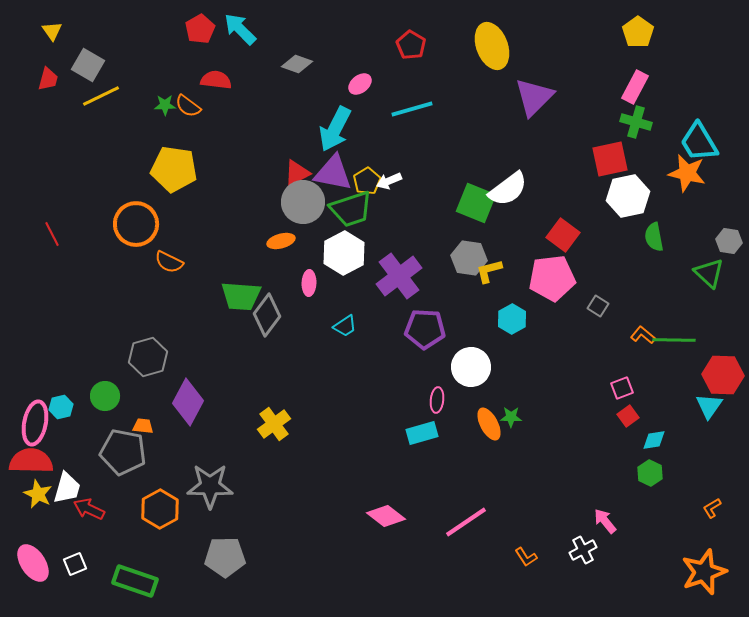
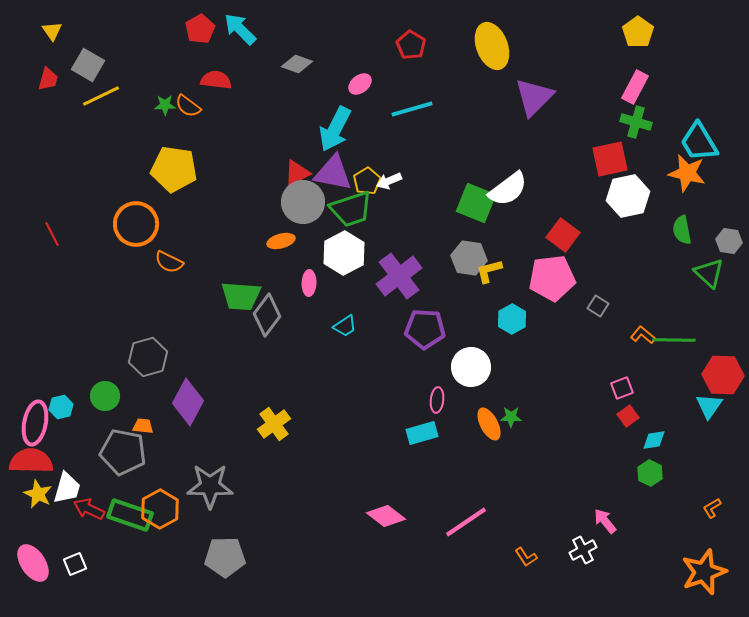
green semicircle at (654, 237): moved 28 px right, 7 px up
green rectangle at (135, 581): moved 5 px left, 66 px up
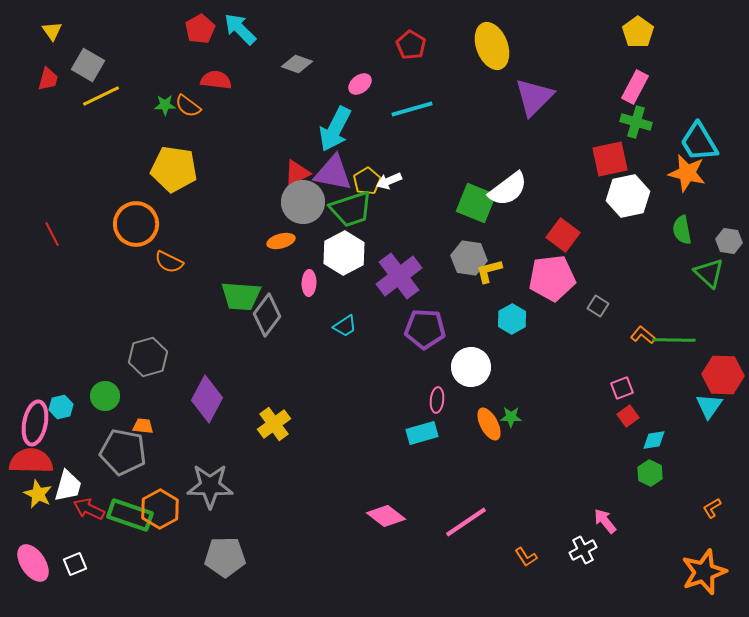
purple diamond at (188, 402): moved 19 px right, 3 px up
white trapezoid at (67, 488): moved 1 px right, 2 px up
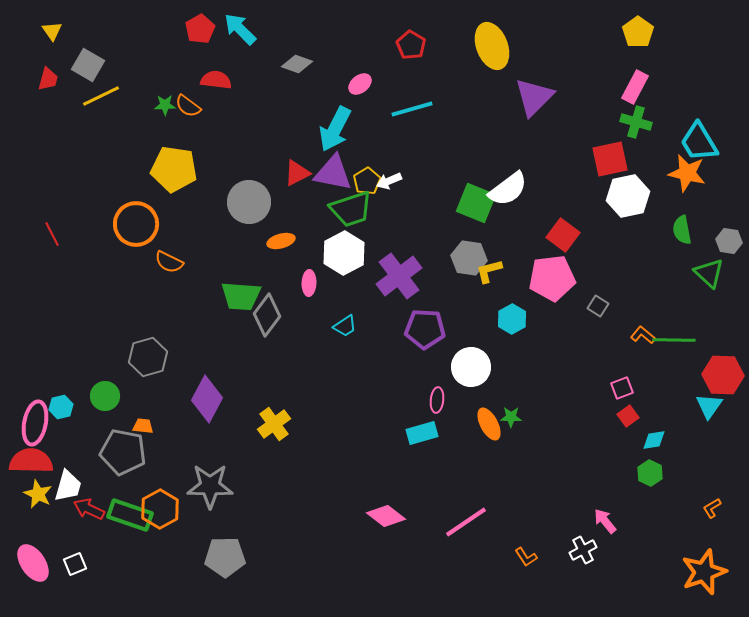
gray circle at (303, 202): moved 54 px left
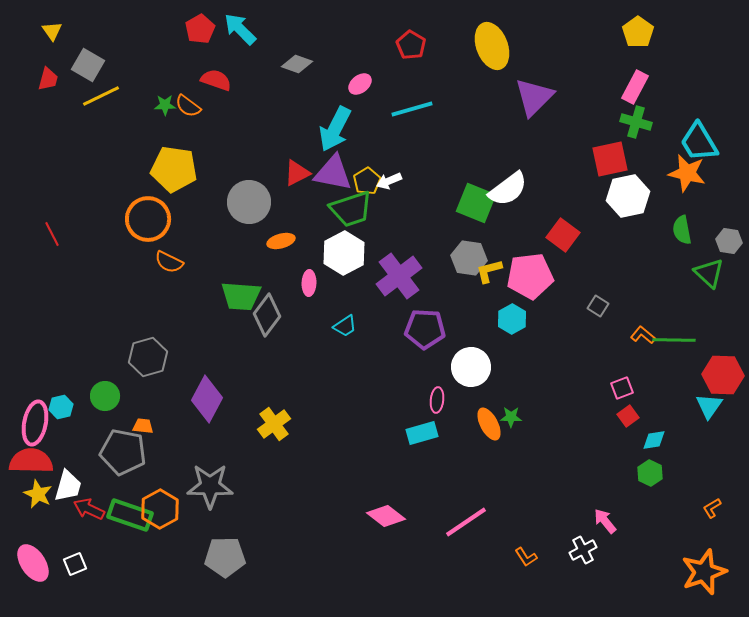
red semicircle at (216, 80): rotated 12 degrees clockwise
orange circle at (136, 224): moved 12 px right, 5 px up
pink pentagon at (552, 278): moved 22 px left, 2 px up
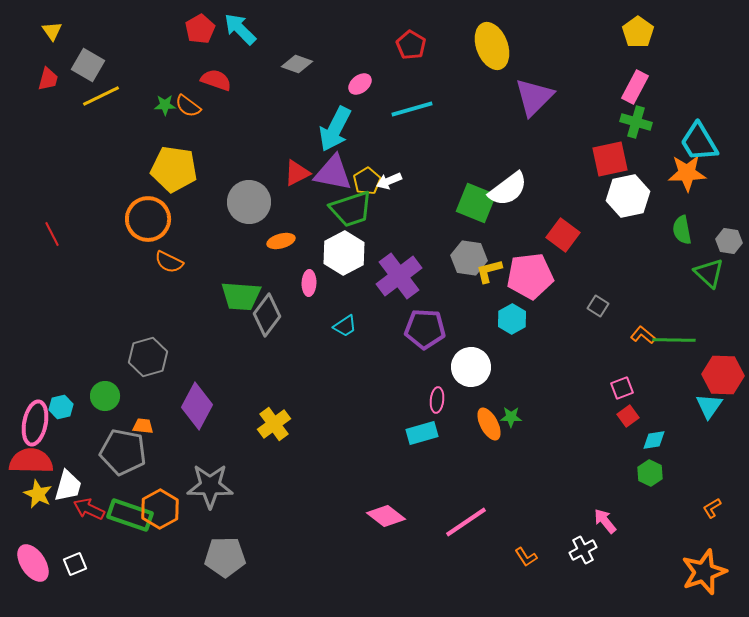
orange star at (687, 173): rotated 15 degrees counterclockwise
purple diamond at (207, 399): moved 10 px left, 7 px down
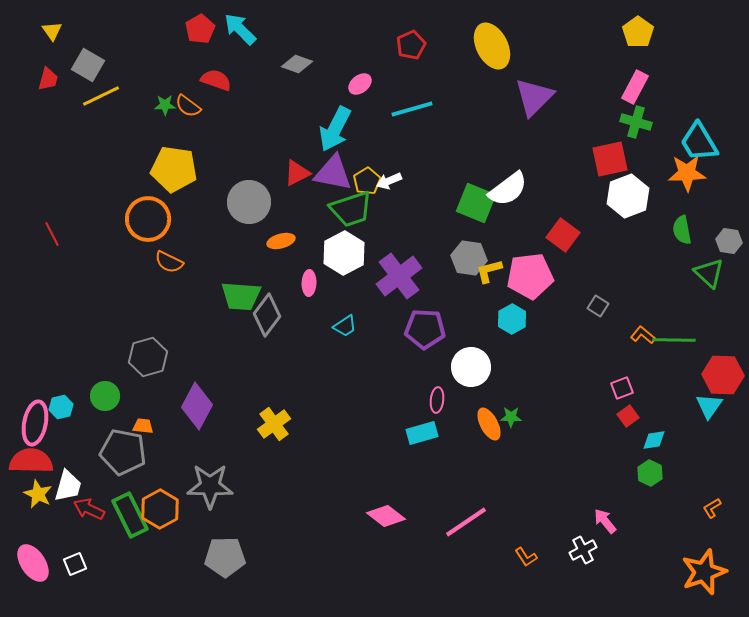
red pentagon at (411, 45): rotated 16 degrees clockwise
yellow ellipse at (492, 46): rotated 6 degrees counterclockwise
white hexagon at (628, 196): rotated 9 degrees counterclockwise
green rectangle at (130, 515): rotated 45 degrees clockwise
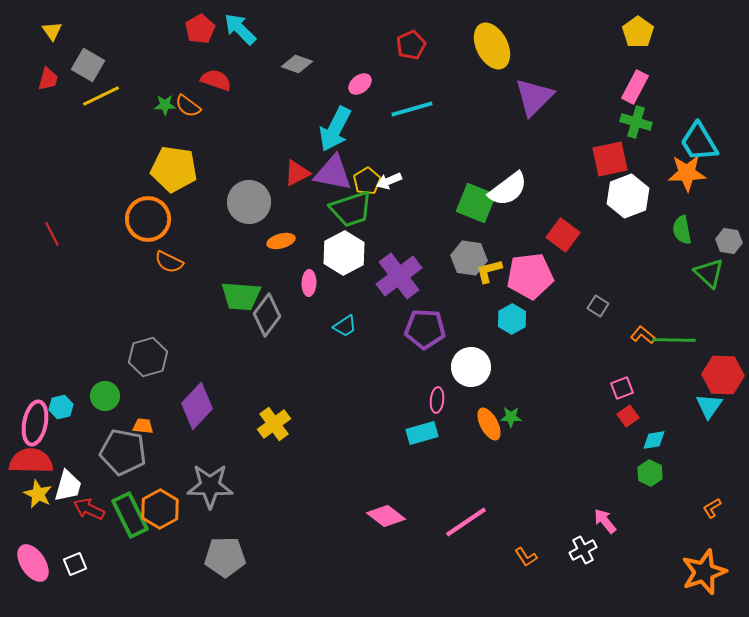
purple diamond at (197, 406): rotated 15 degrees clockwise
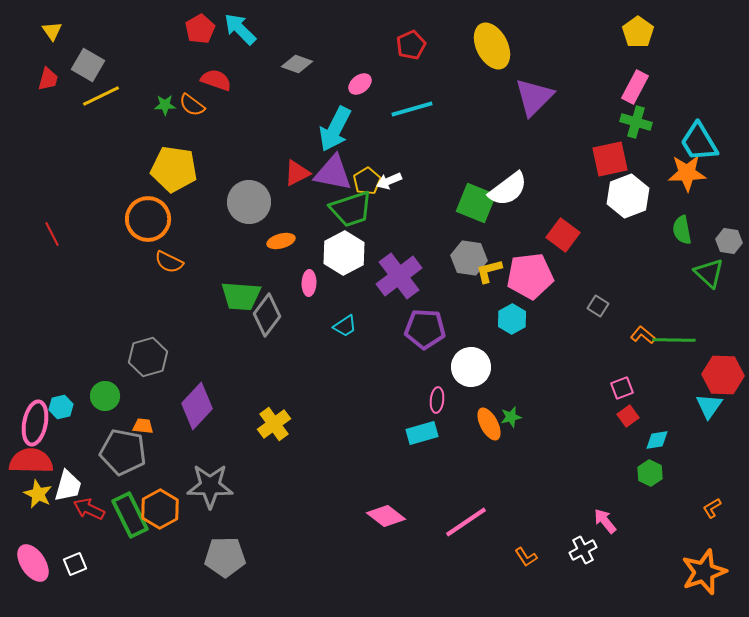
orange semicircle at (188, 106): moved 4 px right, 1 px up
green star at (511, 417): rotated 15 degrees counterclockwise
cyan diamond at (654, 440): moved 3 px right
